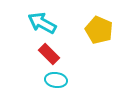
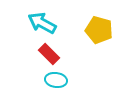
yellow pentagon: rotated 8 degrees counterclockwise
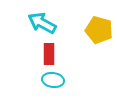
red rectangle: rotated 45 degrees clockwise
cyan ellipse: moved 3 px left
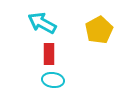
yellow pentagon: rotated 28 degrees clockwise
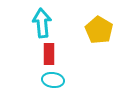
cyan arrow: rotated 56 degrees clockwise
yellow pentagon: rotated 12 degrees counterclockwise
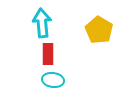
red rectangle: moved 1 px left
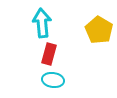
red rectangle: moved 1 px right; rotated 15 degrees clockwise
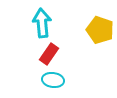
yellow pentagon: moved 1 px right; rotated 12 degrees counterclockwise
red rectangle: rotated 20 degrees clockwise
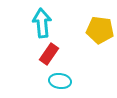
yellow pentagon: rotated 12 degrees counterclockwise
cyan ellipse: moved 7 px right, 1 px down
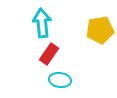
yellow pentagon: rotated 16 degrees counterclockwise
cyan ellipse: moved 1 px up
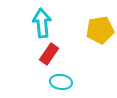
cyan ellipse: moved 1 px right, 2 px down
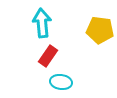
yellow pentagon: rotated 16 degrees clockwise
red rectangle: moved 1 px left, 2 px down
